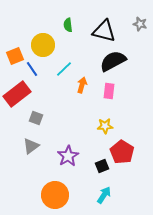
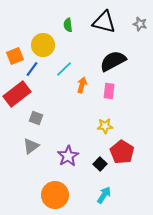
black triangle: moved 9 px up
blue line: rotated 70 degrees clockwise
black square: moved 2 px left, 2 px up; rotated 24 degrees counterclockwise
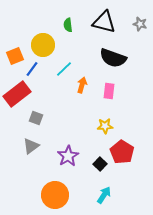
black semicircle: moved 3 px up; rotated 132 degrees counterclockwise
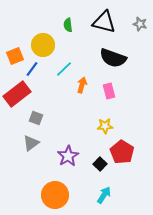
pink rectangle: rotated 21 degrees counterclockwise
gray triangle: moved 3 px up
